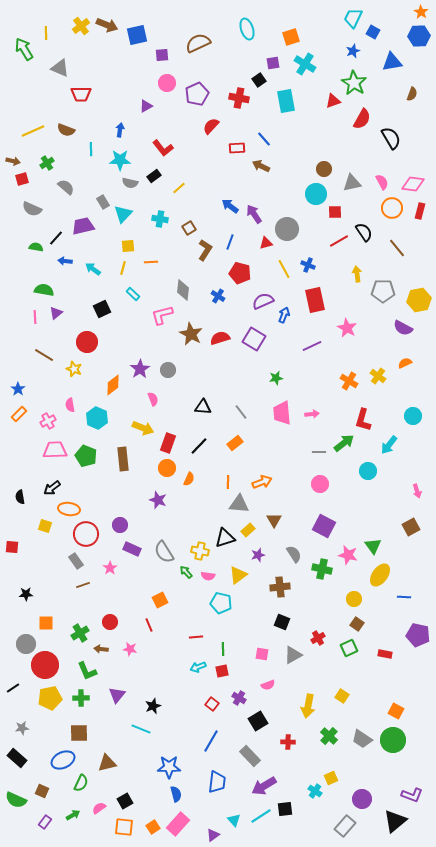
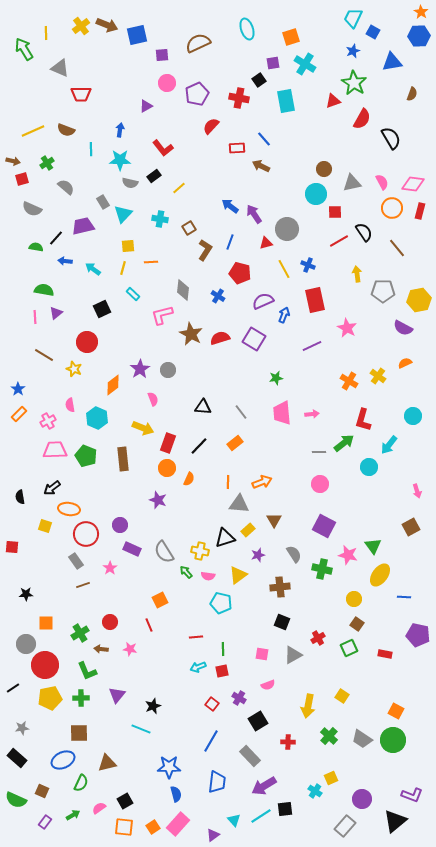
cyan circle at (368, 471): moved 1 px right, 4 px up
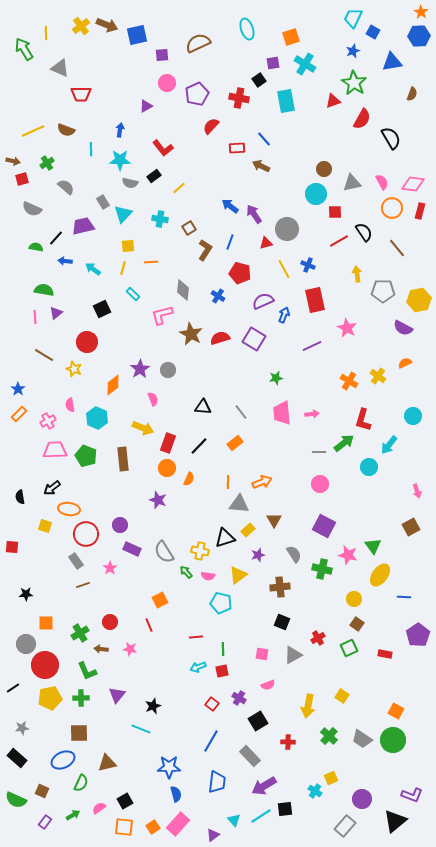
purple pentagon at (418, 635): rotated 25 degrees clockwise
